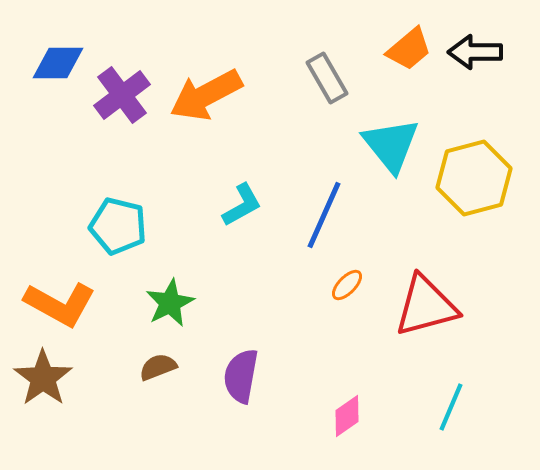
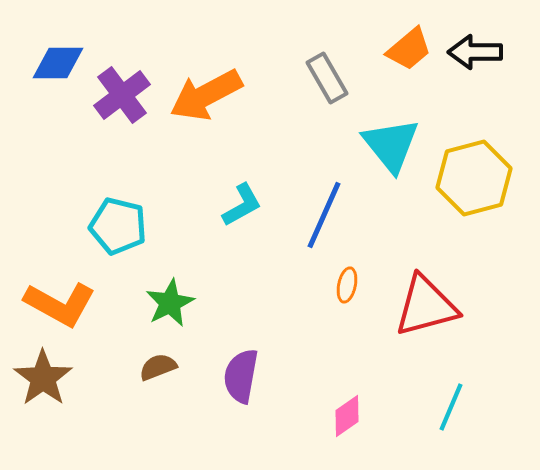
orange ellipse: rotated 32 degrees counterclockwise
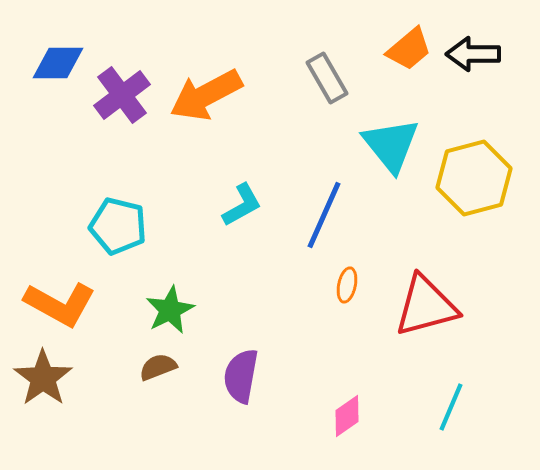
black arrow: moved 2 px left, 2 px down
green star: moved 7 px down
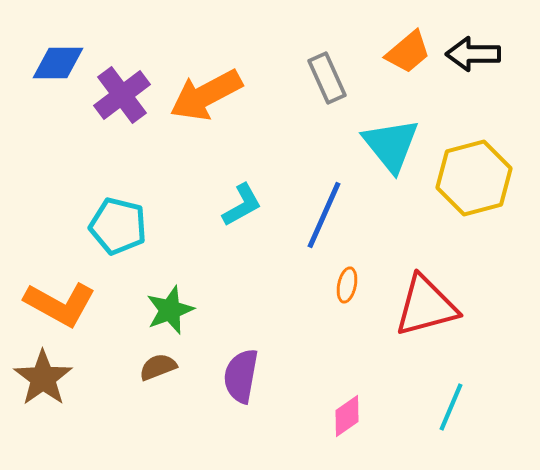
orange trapezoid: moved 1 px left, 3 px down
gray rectangle: rotated 6 degrees clockwise
green star: rotated 6 degrees clockwise
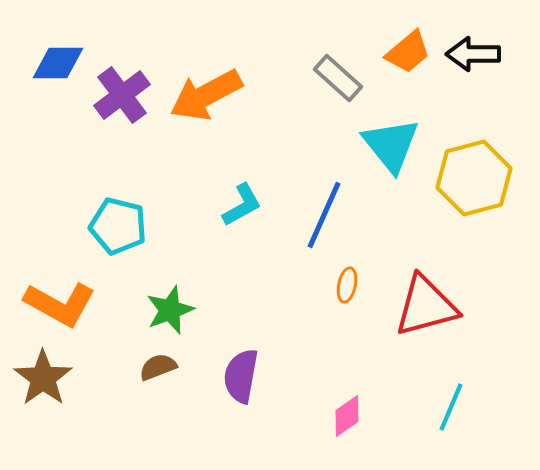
gray rectangle: moved 11 px right; rotated 24 degrees counterclockwise
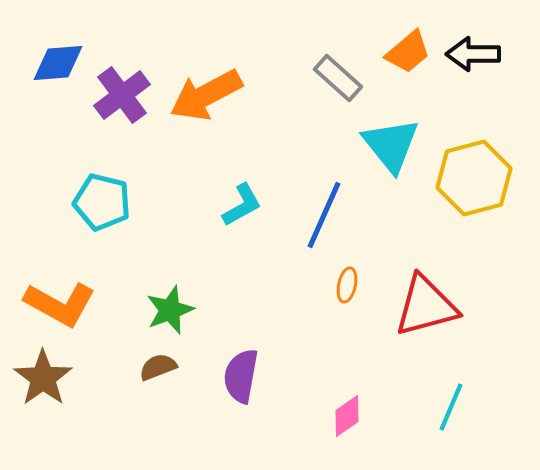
blue diamond: rotated 4 degrees counterclockwise
cyan pentagon: moved 16 px left, 24 px up
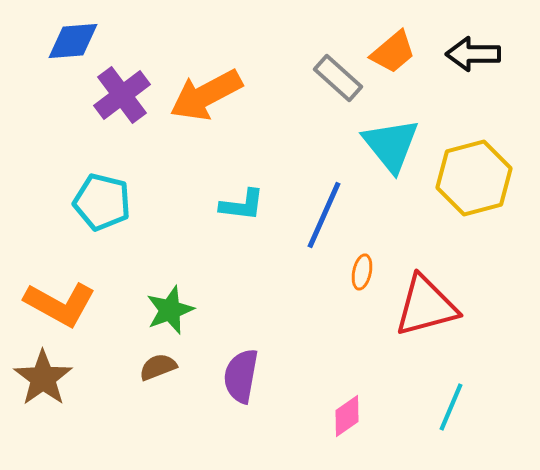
orange trapezoid: moved 15 px left
blue diamond: moved 15 px right, 22 px up
cyan L-shape: rotated 36 degrees clockwise
orange ellipse: moved 15 px right, 13 px up
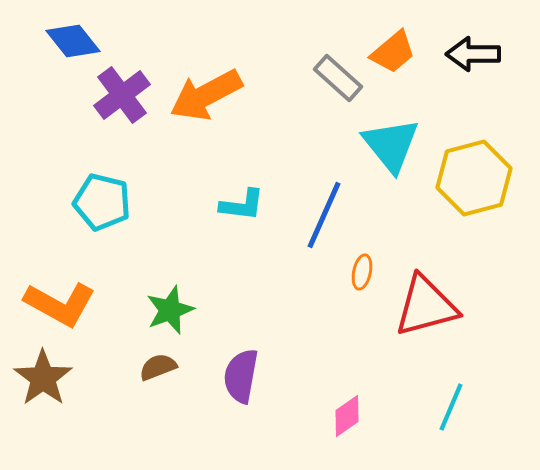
blue diamond: rotated 56 degrees clockwise
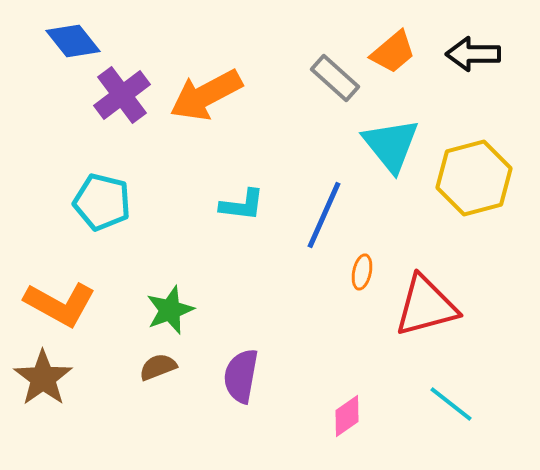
gray rectangle: moved 3 px left
cyan line: moved 3 px up; rotated 75 degrees counterclockwise
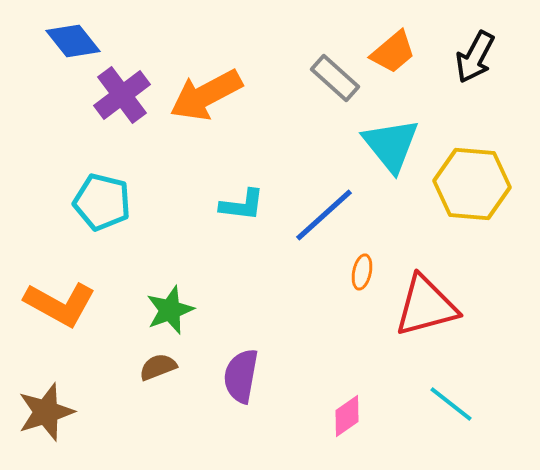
black arrow: moved 2 px right, 3 px down; rotated 62 degrees counterclockwise
yellow hexagon: moved 2 px left, 6 px down; rotated 20 degrees clockwise
blue line: rotated 24 degrees clockwise
brown star: moved 3 px right, 34 px down; rotated 18 degrees clockwise
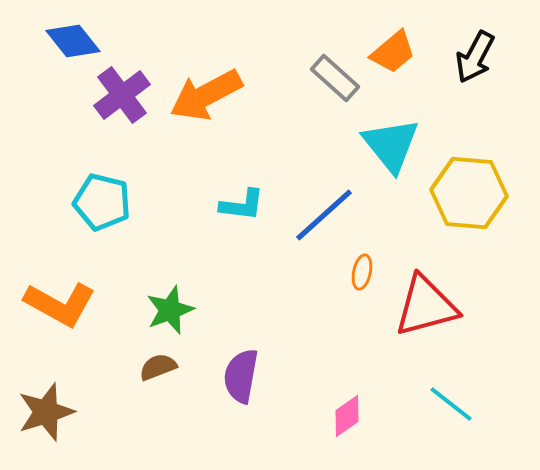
yellow hexagon: moved 3 px left, 9 px down
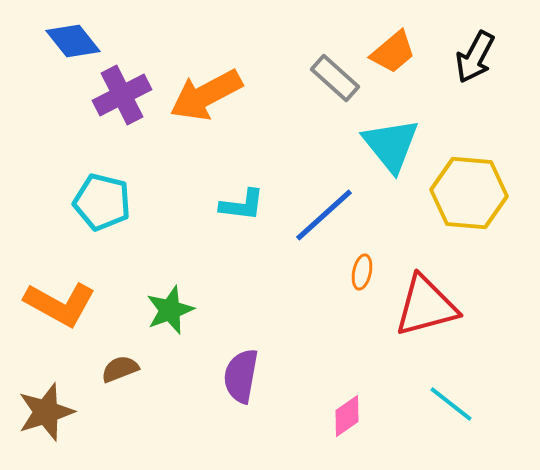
purple cross: rotated 10 degrees clockwise
brown semicircle: moved 38 px left, 2 px down
